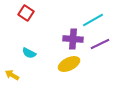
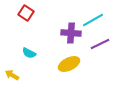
purple cross: moved 2 px left, 6 px up
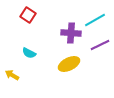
red square: moved 2 px right, 2 px down
cyan line: moved 2 px right
purple line: moved 1 px down
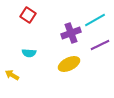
purple cross: rotated 24 degrees counterclockwise
cyan semicircle: rotated 24 degrees counterclockwise
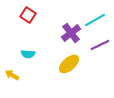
purple cross: rotated 18 degrees counterclockwise
cyan semicircle: moved 1 px left, 1 px down
yellow ellipse: rotated 15 degrees counterclockwise
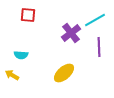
red square: rotated 28 degrees counterclockwise
purple line: moved 1 px left, 2 px down; rotated 66 degrees counterclockwise
cyan semicircle: moved 7 px left, 1 px down
yellow ellipse: moved 5 px left, 9 px down
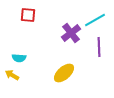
cyan semicircle: moved 2 px left, 3 px down
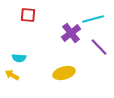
cyan line: moved 2 px left, 1 px up; rotated 15 degrees clockwise
purple line: rotated 42 degrees counterclockwise
yellow ellipse: rotated 25 degrees clockwise
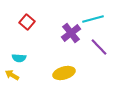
red square: moved 1 px left, 7 px down; rotated 35 degrees clockwise
